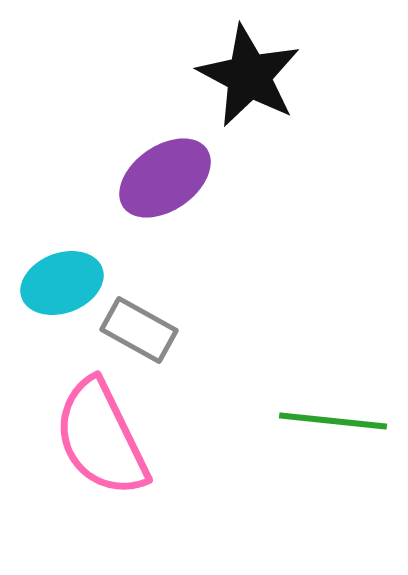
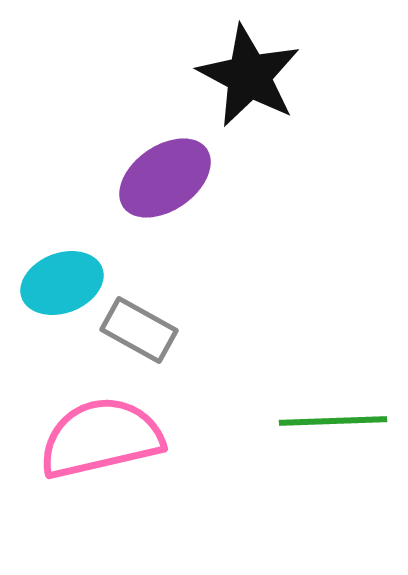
green line: rotated 8 degrees counterclockwise
pink semicircle: rotated 103 degrees clockwise
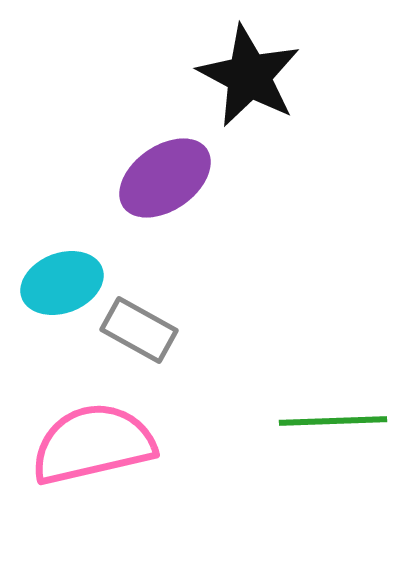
pink semicircle: moved 8 px left, 6 px down
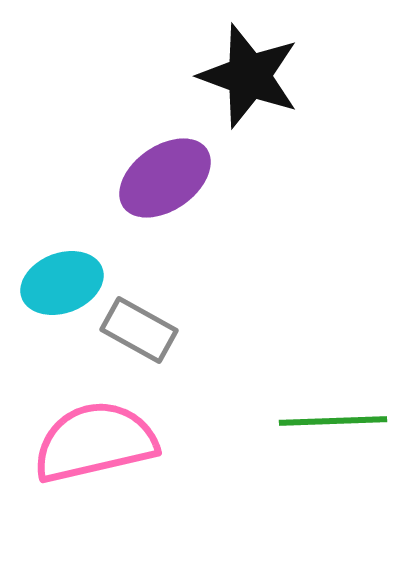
black star: rotated 8 degrees counterclockwise
pink semicircle: moved 2 px right, 2 px up
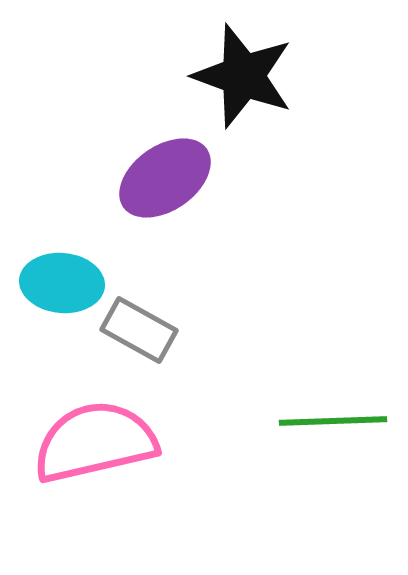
black star: moved 6 px left
cyan ellipse: rotated 26 degrees clockwise
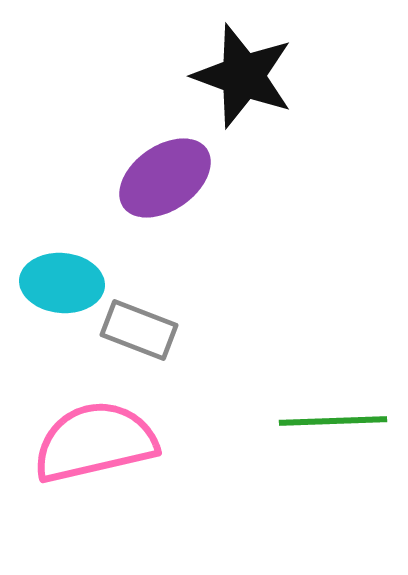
gray rectangle: rotated 8 degrees counterclockwise
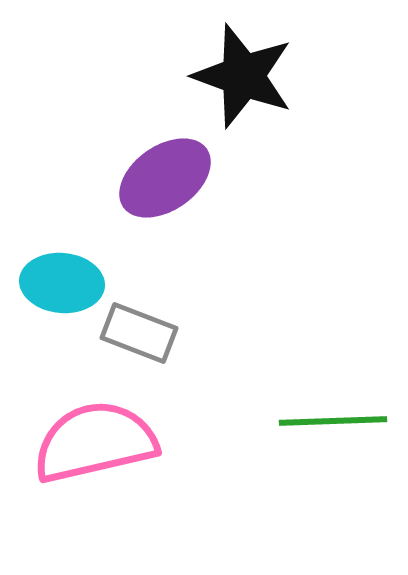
gray rectangle: moved 3 px down
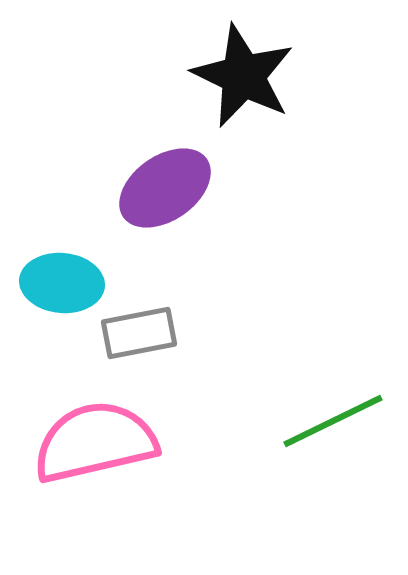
black star: rotated 6 degrees clockwise
purple ellipse: moved 10 px down
gray rectangle: rotated 32 degrees counterclockwise
green line: rotated 24 degrees counterclockwise
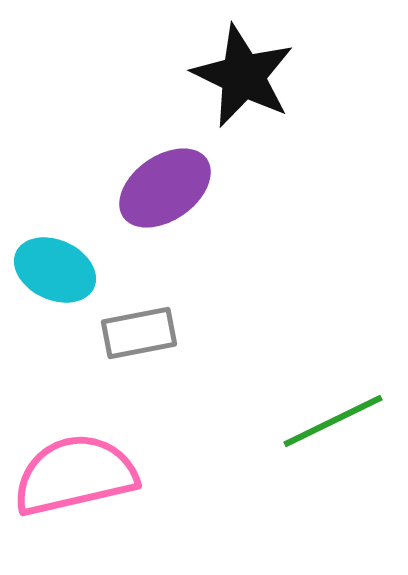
cyan ellipse: moved 7 px left, 13 px up; rotated 20 degrees clockwise
pink semicircle: moved 20 px left, 33 px down
